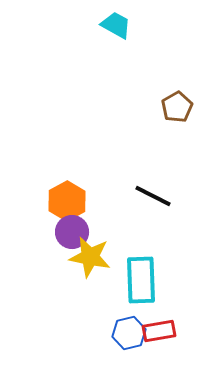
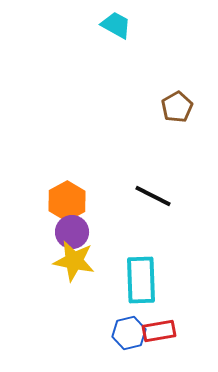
yellow star: moved 16 px left, 4 px down
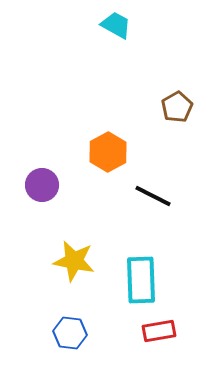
orange hexagon: moved 41 px right, 49 px up
purple circle: moved 30 px left, 47 px up
blue hexagon: moved 59 px left; rotated 20 degrees clockwise
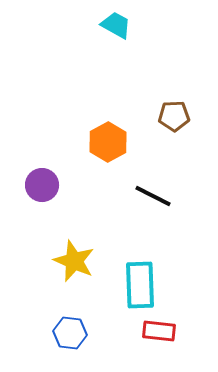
brown pentagon: moved 3 px left, 9 px down; rotated 28 degrees clockwise
orange hexagon: moved 10 px up
yellow star: rotated 12 degrees clockwise
cyan rectangle: moved 1 px left, 5 px down
red rectangle: rotated 16 degrees clockwise
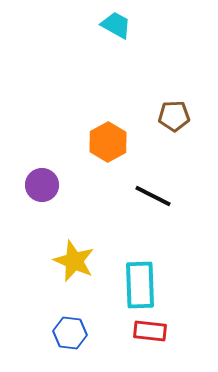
red rectangle: moved 9 px left
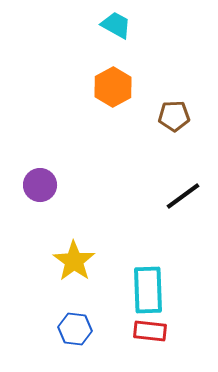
orange hexagon: moved 5 px right, 55 px up
purple circle: moved 2 px left
black line: moved 30 px right; rotated 63 degrees counterclockwise
yellow star: rotated 12 degrees clockwise
cyan rectangle: moved 8 px right, 5 px down
blue hexagon: moved 5 px right, 4 px up
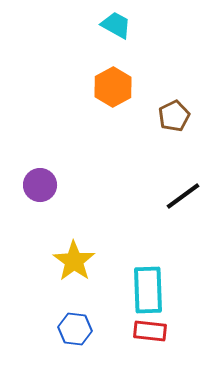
brown pentagon: rotated 24 degrees counterclockwise
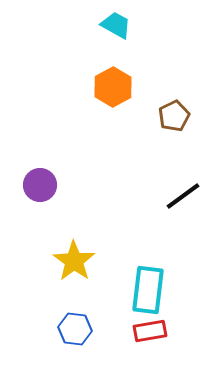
cyan rectangle: rotated 9 degrees clockwise
red rectangle: rotated 16 degrees counterclockwise
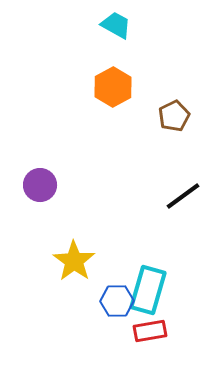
cyan rectangle: rotated 9 degrees clockwise
blue hexagon: moved 42 px right, 28 px up; rotated 8 degrees counterclockwise
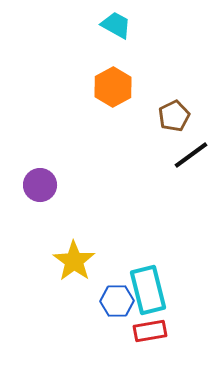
black line: moved 8 px right, 41 px up
cyan rectangle: rotated 30 degrees counterclockwise
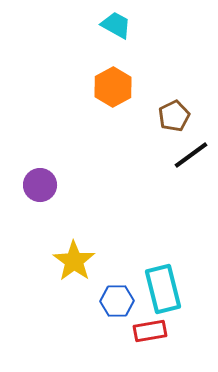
cyan rectangle: moved 15 px right, 1 px up
